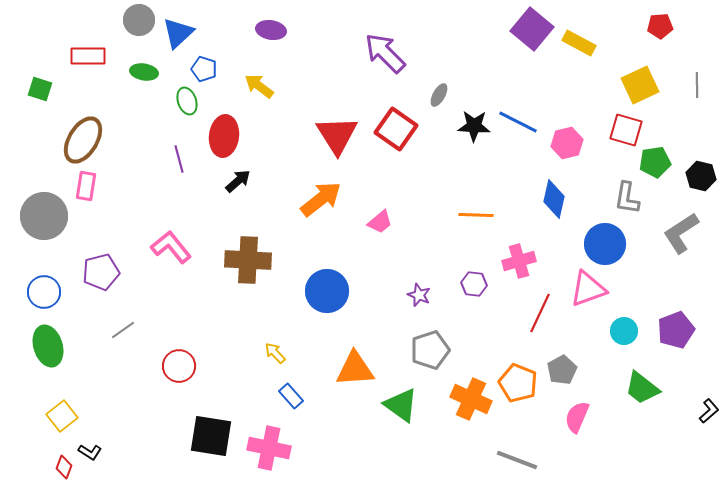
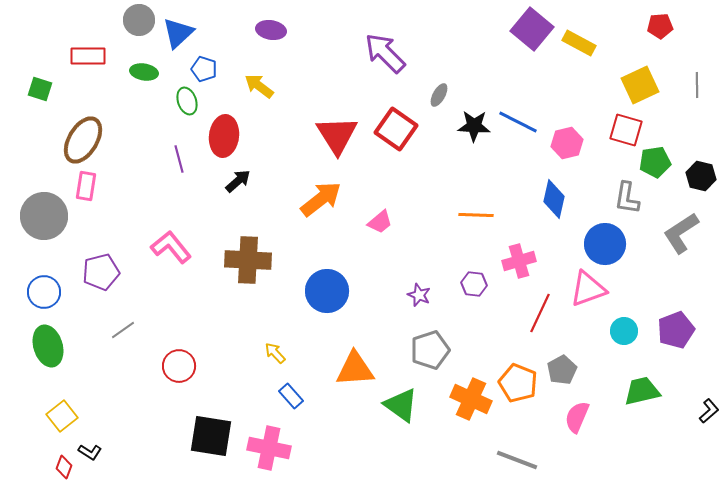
green trapezoid at (642, 388): moved 3 px down; rotated 129 degrees clockwise
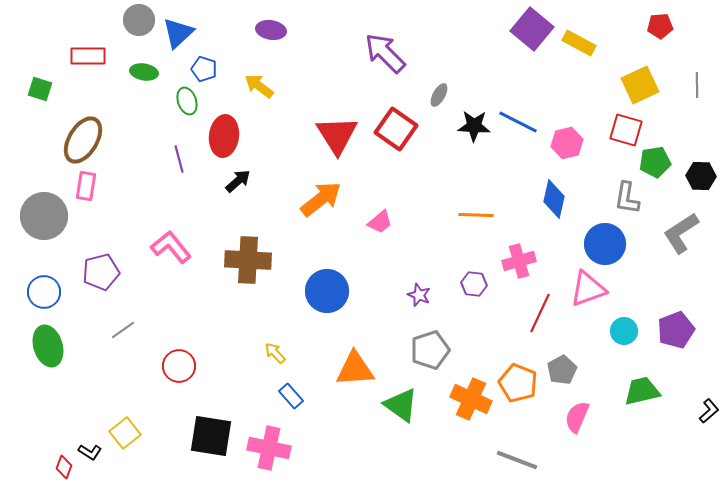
black hexagon at (701, 176): rotated 12 degrees counterclockwise
yellow square at (62, 416): moved 63 px right, 17 px down
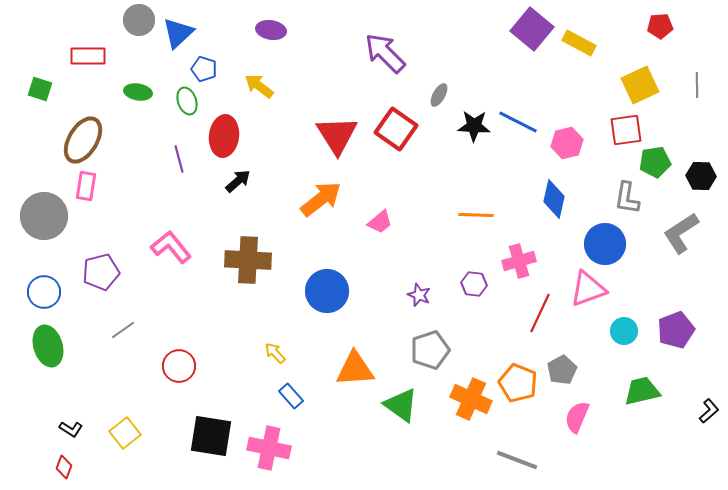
green ellipse at (144, 72): moved 6 px left, 20 px down
red square at (626, 130): rotated 24 degrees counterclockwise
black L-shape at (90, 452): moved 19 px left, 23 px up
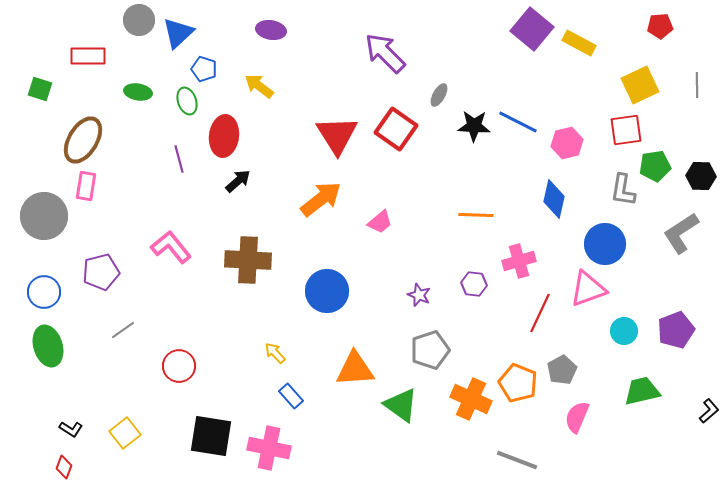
green pentagon at (655, 162): moved 4 px down
gray L-shape at (627, 198): moved 4 px left, 8 px up
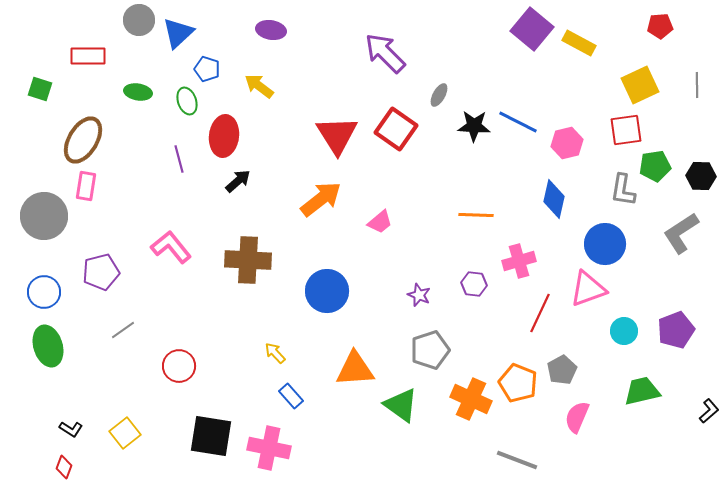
blue pentagon at (204, 69): moved 3 px right
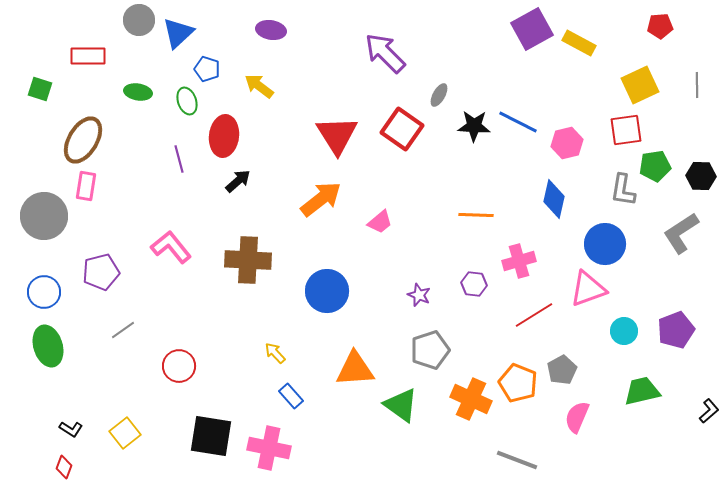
purple square at (532, 29): rotated 21 degrees clockwise
red square at (396, 129): moved 6 px right
red line at (540, 313): moved 6 px left, 2 px down; rotated 33 degrees clockwise
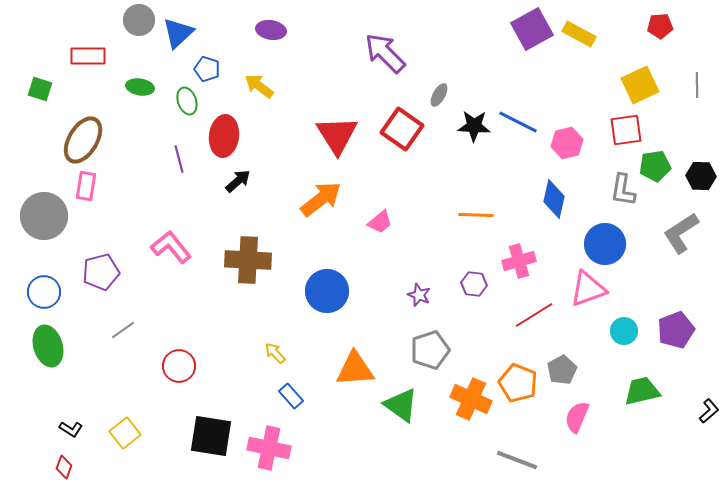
yellow rectangle at (579, 43): moved 9 px up
green ellipse at (138, 92): moved 2 px right, 5 px up
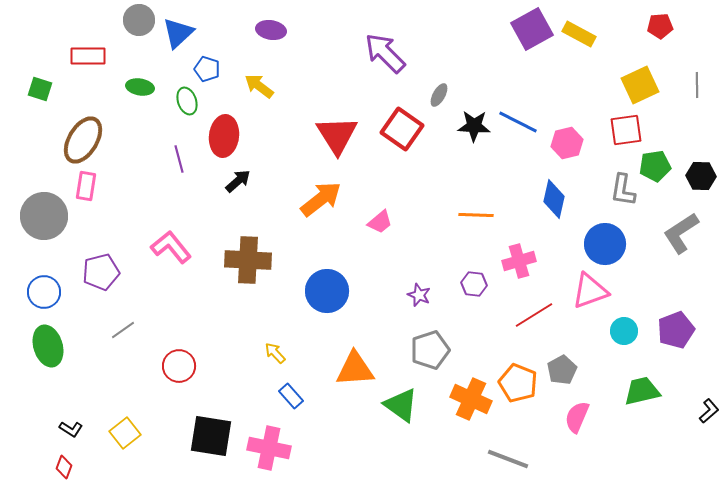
pink triangle at (588, 289): moved 2 px right, 2 px down
gray line at (517, 460): moved 9 px left, 1 px up
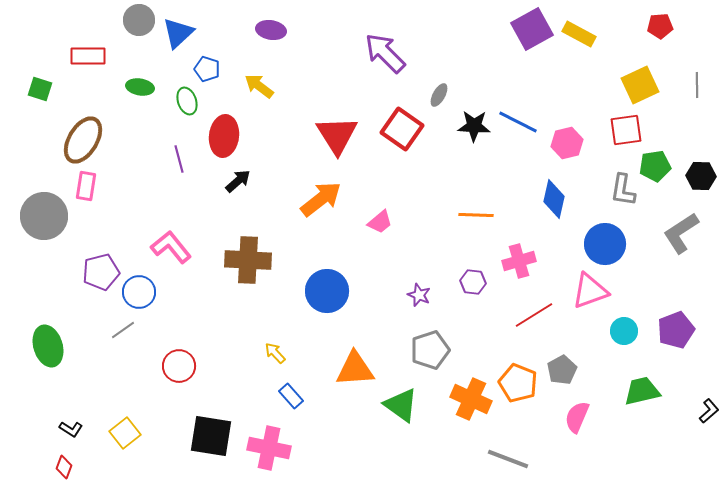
purple hexagon at (474, 284): moved 1 px left, 2 px up
blue circle at (44, 292): moved 95 px right
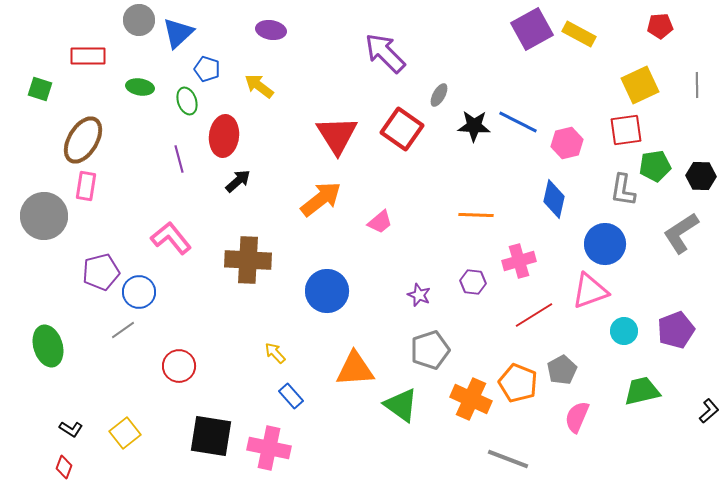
pink L-shape at (171, 247): moved 9 px up
